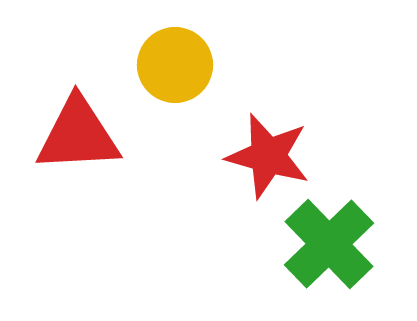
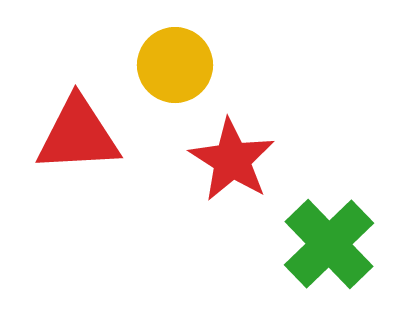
red star: moved 36 px left, 4 px down; rotated 16 degrees clockwise
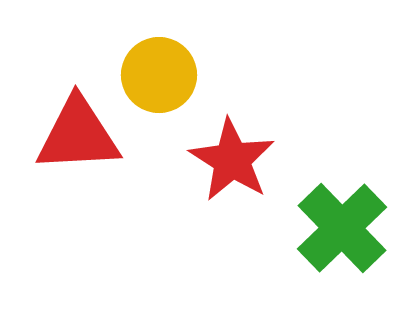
yellow circle: moved 16 px left, 10 px down
green cross: moved 13 px right, 16 px up
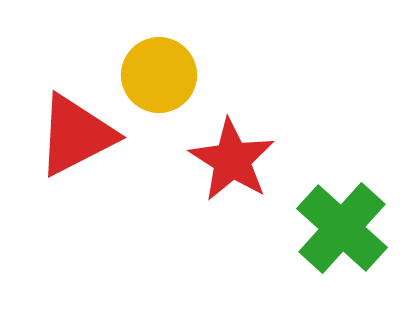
red triangle: moved 2 px left; rotated 24 degrees counterclockwise
green cross: rotated 4 degrees counterclockwise
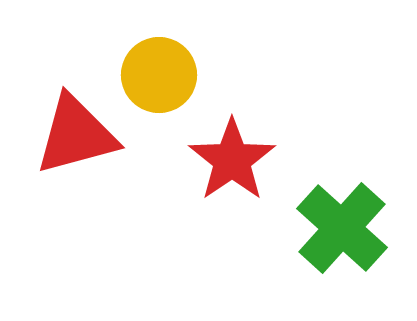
red triangle: rotated 12 degrees clockwise
red star: rotated 6 degrees clockwise
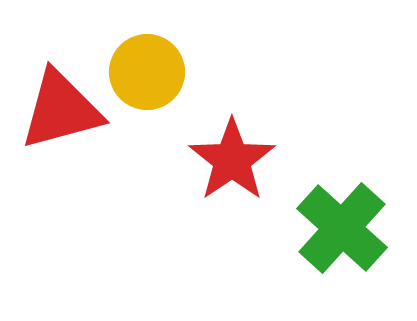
yellow circle: moved 12 px left, 3 px up
red triangle: moved 15 px left, 25 px up
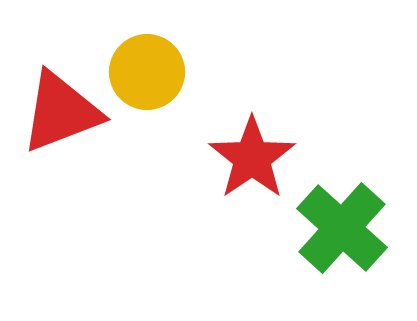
red triangle: moved 2 px down; rotated 6 degrees counterclockwise
red star: moved 20 px right, 2 px up
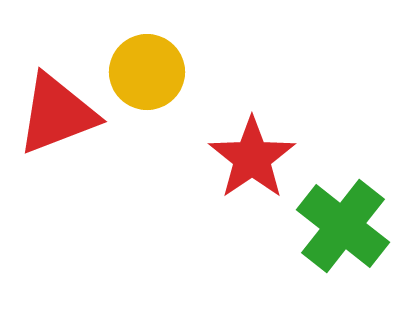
red triangle: moved 4 px left, 2 px down
green cross: moved 1 px right, 2 px up; rotated 4 degrees counterclockwise
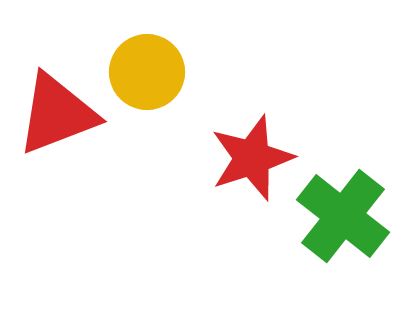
red star: rotated 16 degrees clockwise
green cross: moved 10 px up
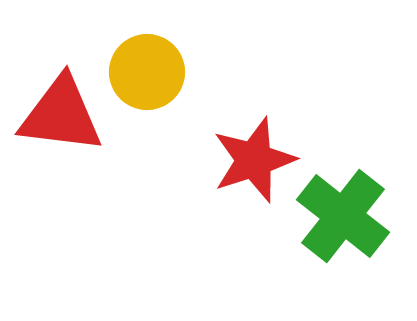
red triangle: moved 4 px right, 1 px down; rotated 28 degrees clockwise
red star: moved 2 px right, 2 px down
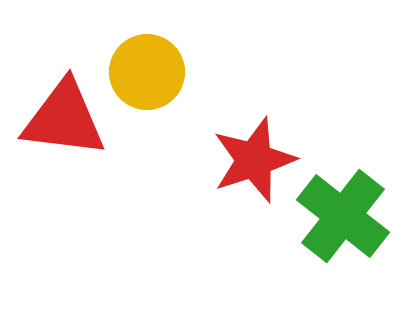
red triangle: moved 3 px right, 4 px down
